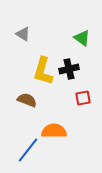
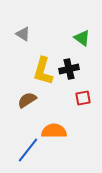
brown semicircle: rotated 54 degrees counterclockwise
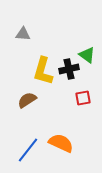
gray triangle: rotated 28 degrees counterclockwise
green triangle: moved 5 px right, 17 px down
orange semicircle: moved 7 px right, 12 px down; rotated 25 degrees clockwise
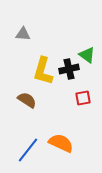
brown semicircle: rotated 66 degrees clockwise
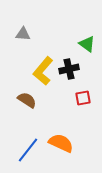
green triangle: moved 11 px up
yellow L-shape: rotated 24 degrees clockwise
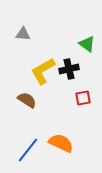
yellow L-shape: rotated 20 degrees clockwise
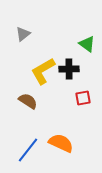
gray triangle: rotated 42 degrees counterclockwise
black cross: rotated 12 degrees clockwise
brown semicircle: moved 1 px right, 1 px down
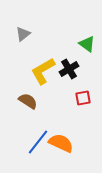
black cross: rotated 30 degrees counterclockwise
blue line: moved 10 px right, 8 px up
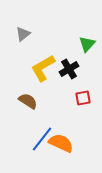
green triangle: rotated 36 degrees clockwise
yellow L-shape: moved 3 px up
blue line: moved 4 px right, 3 px up
